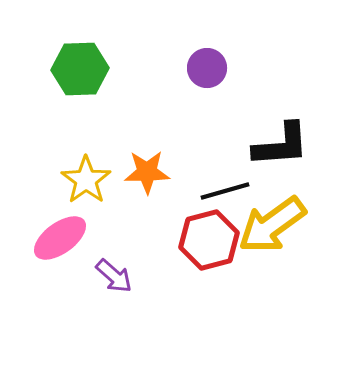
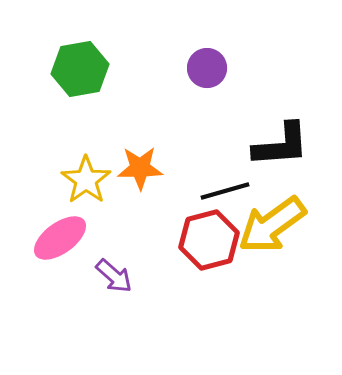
green hexagon: rotated 8 degrees counterclockwise
orange star: moved 7 px left, 4 px up
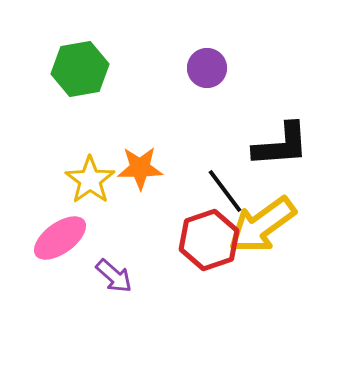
yellow star: moved 4 px right
black line: rotated 69 degrees clockwise
yellow arrow: moved 10 px left
red hexagon: rotated 4 degrees counterclockwise
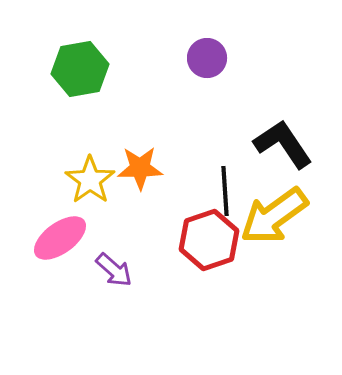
purple circle: moved 10 px up
black L-shape: moved 2 px right, 1 px up; rotated 120 degrees counterclockwise
black line: rotated 33 degrees clockwise
yellow arrow: moved 12 px right, 9 px up
purple arrow: moved 6 px up
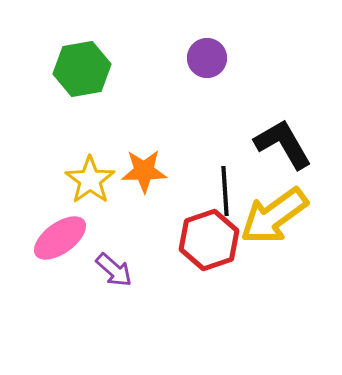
green hexagon: moved 2 px right
black L-shape: rotated 4 degrees clockwise
orange star: moved 4 px right, 3 px down
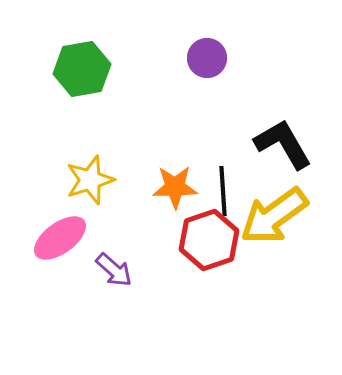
orange star: moved 31 px right, 16 px down
yellow star: rotated 18 degrees clockwise
black line: moved 2 px left
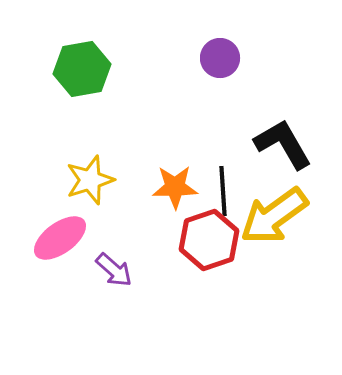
purple circle: moved 13 px right
